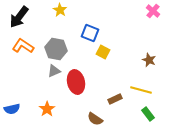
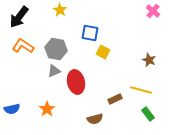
blue square: rotated 12 degrees counterclockwise
brown semicircle: rotated 49 degrees counterclockwise
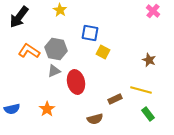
orange L-shape: moved 6 px right, 5 px down
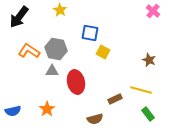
gray triangle: moved 2 px left; rotated 24 degrees clockwise
blue semicircle: moved 1 px right, 2 px down
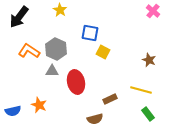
gray hexagon: rotated 15 degrees clockwise
brown rectangle: moved 5 px left
orange star: moved 8 px left, 4 px up; rotated 14 degrees counterclockwise
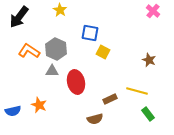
yellow line: moved 4 px left, 1 px down
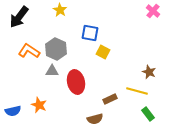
brown star: moved 12 px down
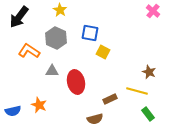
gray hexagon: moved 11 px up
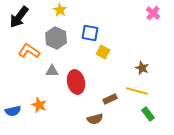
pink cross: moved 2 px down
brown star: moved 7 px left, 4 px up
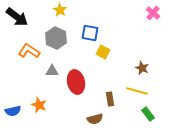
black arrow: moved 2 px left; rotated 90 degrees counterclockwise
brown rectangle: rotated 72 degrees counterclockwise
